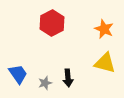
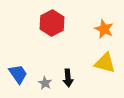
gray star: rotated 24 degrees counterclockwise
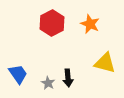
orange star: moved 14 px left, 5 px up
gray star: moved 3 px right
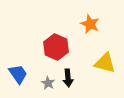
red hexagon: moved 4 px right, 24 px down; rotated 10 degrees counterclockwise
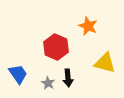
orange star: moved 2 px left, 2 px down
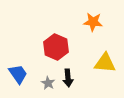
orange star: moved 5 px right, 4 px up; rotated 18 degrees counterclockwise
yellow triangle: rotated 10 degrees counterclockwise
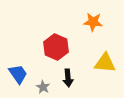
gray star: moved 5 px left, 4 px down
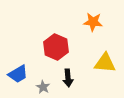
blue trapezoid: rotated 95 degrees clockwise
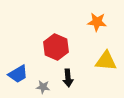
orange star: moved 4 px right
yellow triangle: moved 1 px right, 2 px up
gray star: rotated 24 degrees counterclockwise
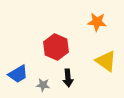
yellow triangle: rotated 30 degrees clockwise
gray star: moved 2 px up
